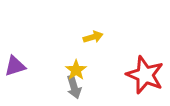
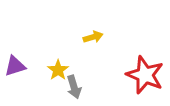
yellow star: moved 18 px left
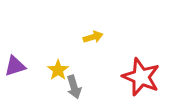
red star: moved 4 px left, 2 px down
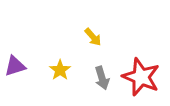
yellow arrow: rotated 66 degrees clockwise
yellow star: moved 2 px right
gray arrow: moved 28 px right, 9 px up
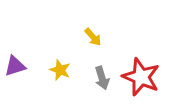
yellow star: rotated 15 degrees counterclockwise
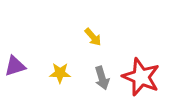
yellow star: moved 3 px down; rotated 20 degrees counterclockwise
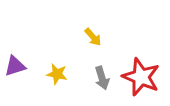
yellow star: moved 3 px left, 1 px down; rotated 10 degrees clockwise
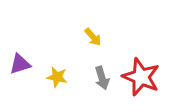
purple triangle: moved 5 px right, 2 px up
yellow star: moved 3 px down
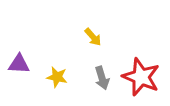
purple triangle: moved 1 px left; rotated 20 degrees clockwise
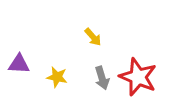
red star: moved 3 px left
